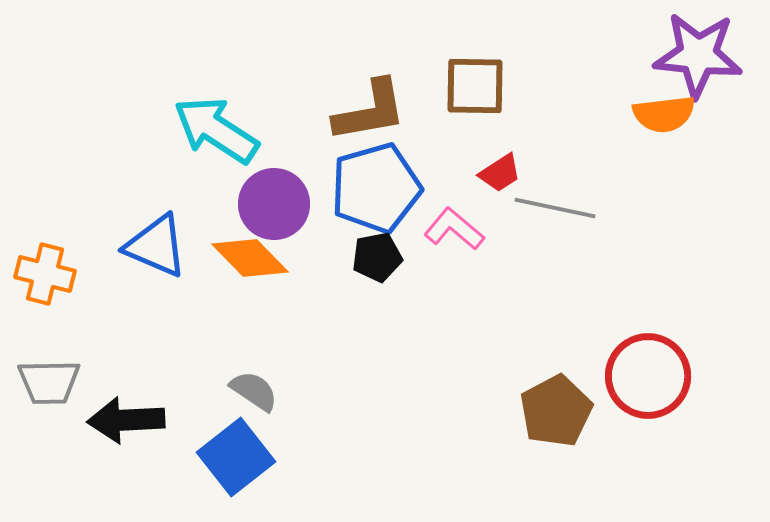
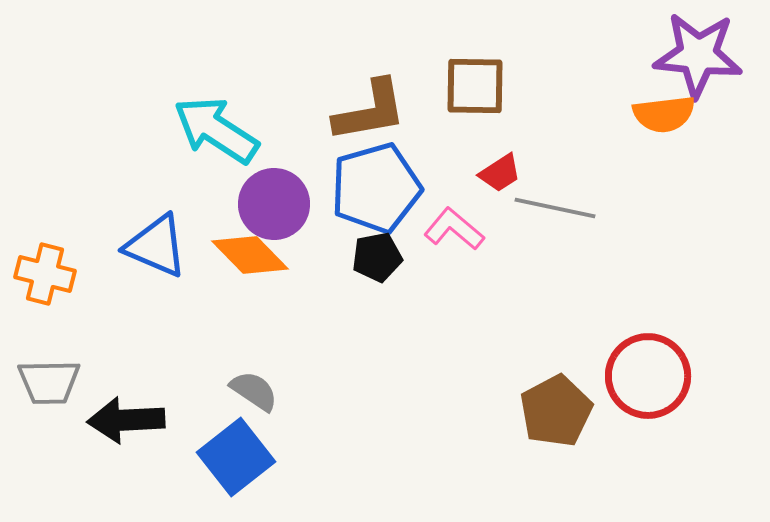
orange diamond: moved 3 px up
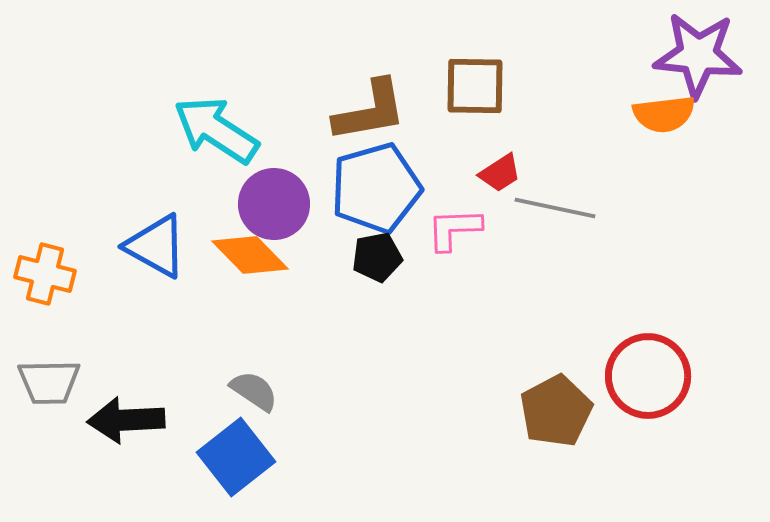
pink L-shape: rotated 42 degrees counterclockwise
blue triangle: rotated 6 degrees clockwise
